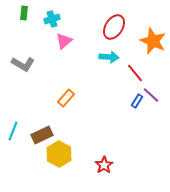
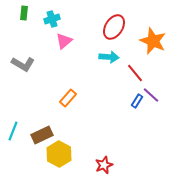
orange rectangle: moved 2 px right
red star: rotated 12 degrees clockwise
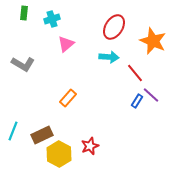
pink triangle: moved 2 px right, 3 px down
red star: moved 14 px left, 19 px up
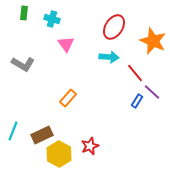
cyan cross: rotated 35 degrees clockwise
pink triangle: rotated 24 degrees counterclockwise
purple line: moved 1 px right, 3 px up
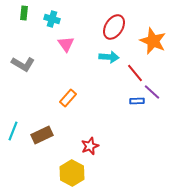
blue rectangle: rotated 56 degrees clockwise
yellow hexagon: moved 13 px right, 19 px down
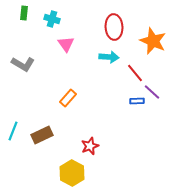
red ellipse: rotated 35 degrees counterclockwise
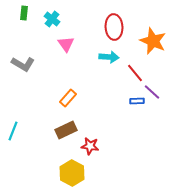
cyan cross: rotated 21 degrees clockwise
brown rectangle: moved 24 px right, 5 px up
red star: rotated 30 degrees clockwise
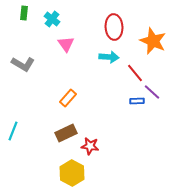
brown rectangle: moved 3 px down
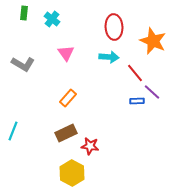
pink triangle: moved 9 px down
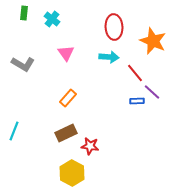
cyan line: moved 1 px right
